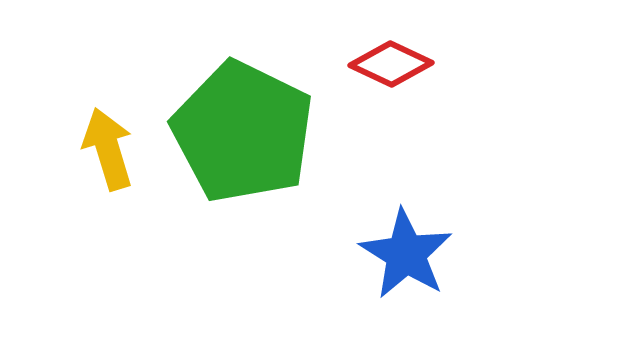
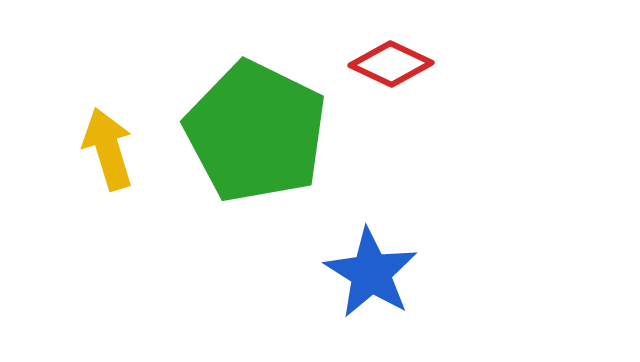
green pentagon: moved 13 px right
blue star: moved 35 px left, 19 px down
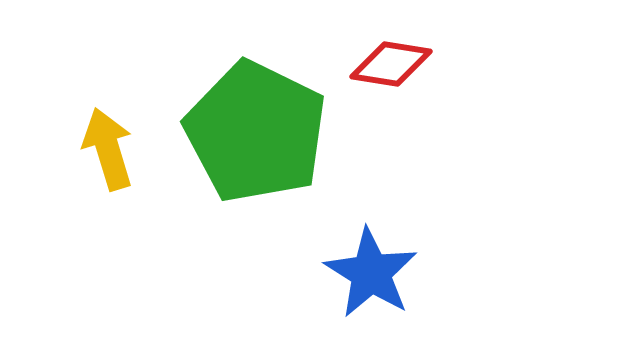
red diamond: rotated 16 degrees counterclockwise
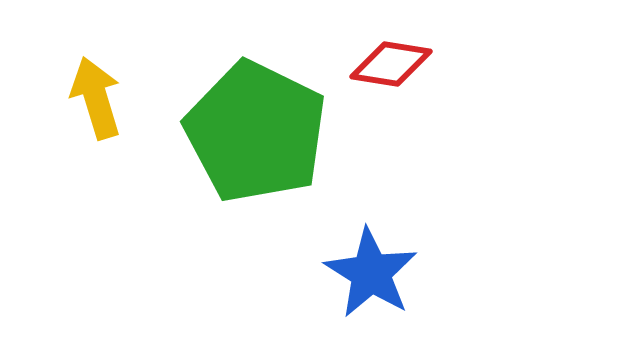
yellow arrow: moved 12 px left, 51 px up
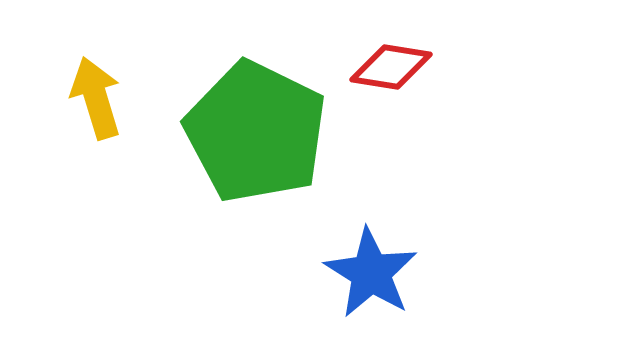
red diamond: moved 3 px down
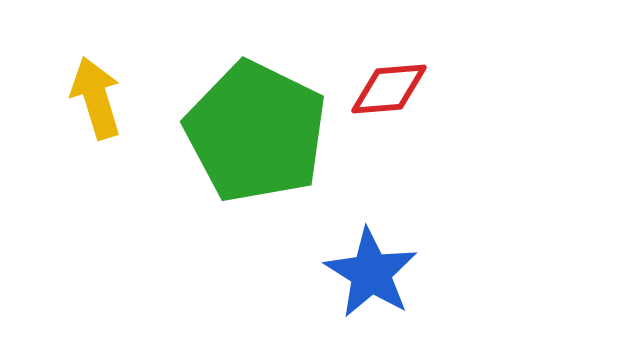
red diamond: moved 2 px left, 22 px down; rotated 14 degrees counterclockwise
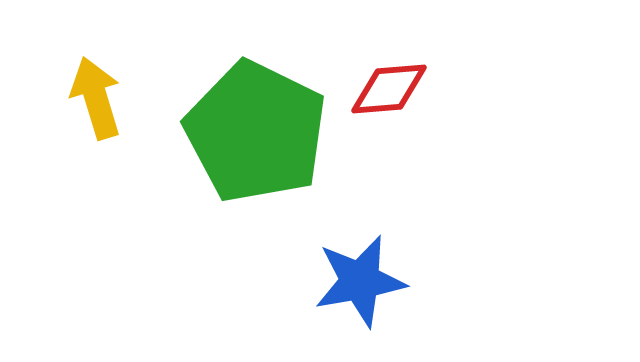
blue star: moved 11 px left, 8 px down; rotated 30 degrees clockwise
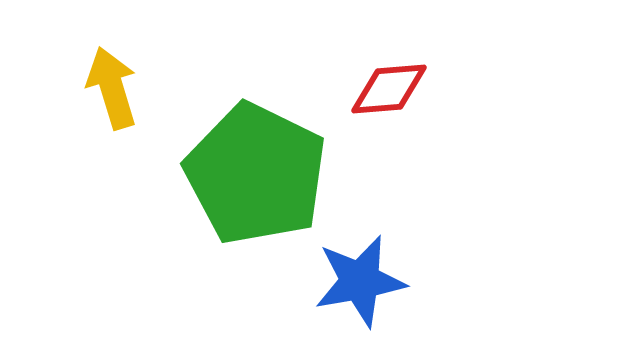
yellow arrow: moved 16 px right, 10 px up
green pentagon: moved 42 px down
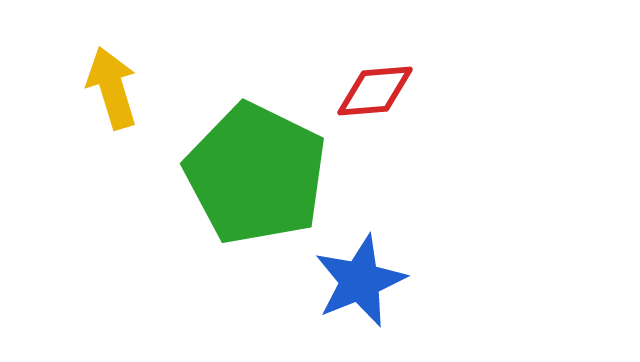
red diamond: moved 14 px left, 2 px down
blue star: rotated 12 degrees counterclockwise
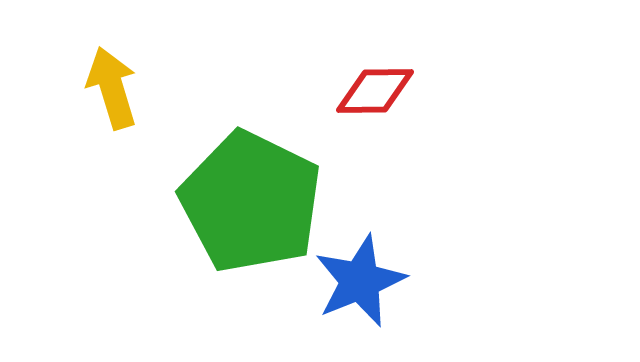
red diamond: rotated 4 degrees clockwise
green pentagon: moved 5 px left, 28 px down
